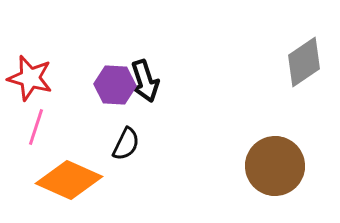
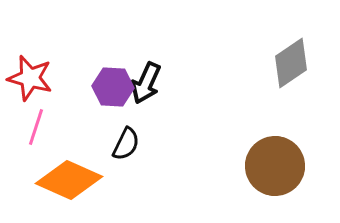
gray diamond: moved 13 px left, 1 px down
black arrow: moved 1 px right, 2 px down; rotated 42 degrees clockwise
purple hexagon: moved 2 px left, 2 px down
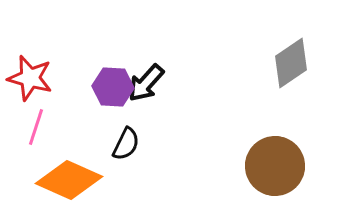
black arrow: rotated 18 degrees clockwise
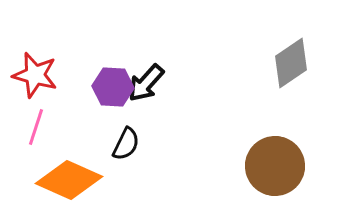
red star: moved 5 px right, 3 px up
